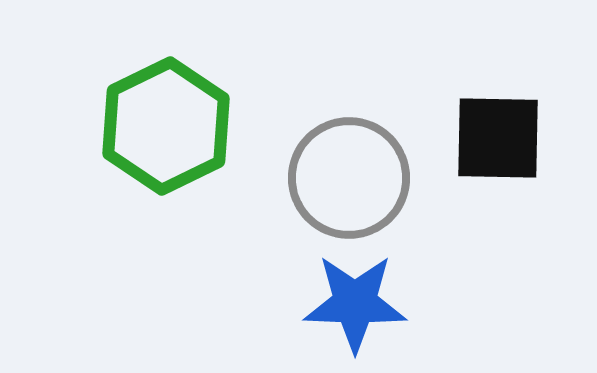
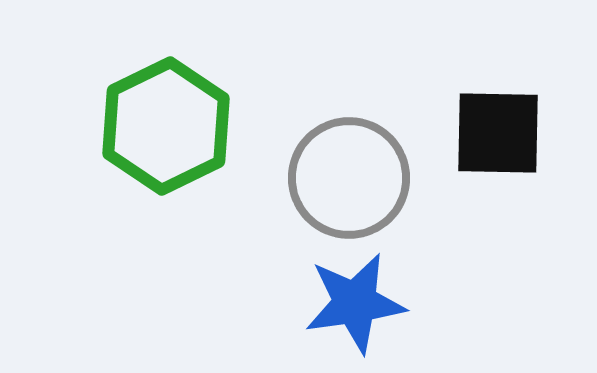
black square: moved 5 px up
blue star: rotated 10 degrees counterclockwise
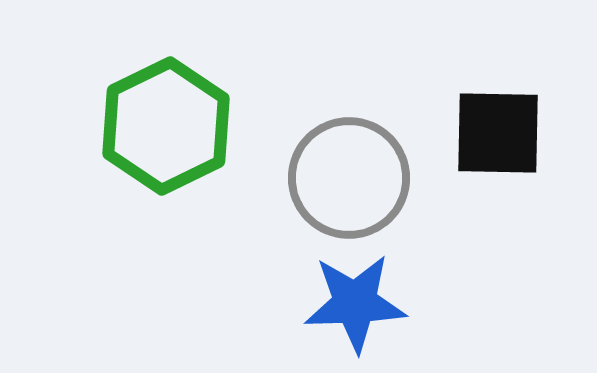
blue star: rotated 6 degrees clockwise
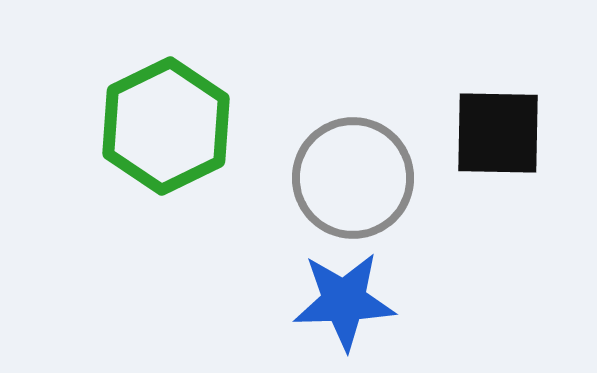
gray circle: moved 4 px right
blue star: moved 11 px left, 2 px up
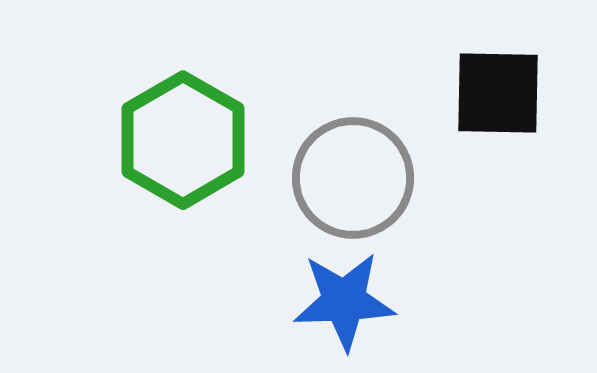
green hexagon: moved 17 px right, 14 px down; rotated 4 degrees counterclockwise
black square: moved 40 px up
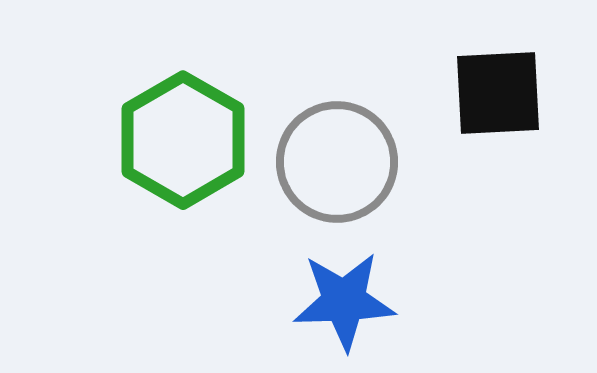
black square: rotated 4 degrees counterclockwise
gray circle: moved 16 px left, 16 px up
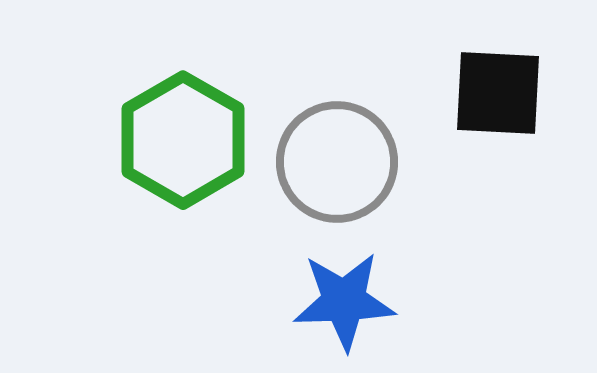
black square: rotated 6 degrees clockwise
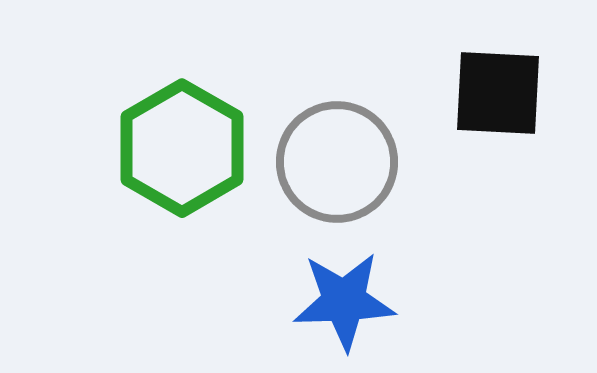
green hexagon: moved 1 px left, 8 px down
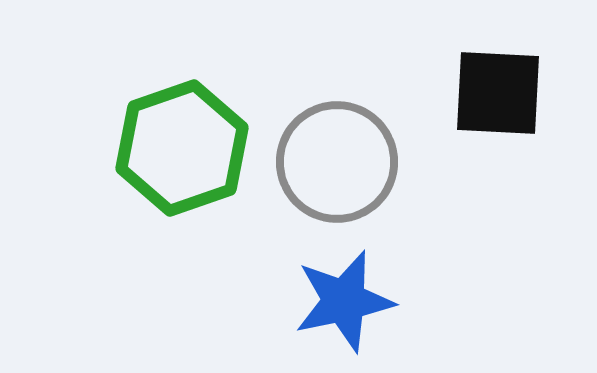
green hexagon: rotated 11 degrees clockwise
blue star: rotated 10 degrees counterclockwise
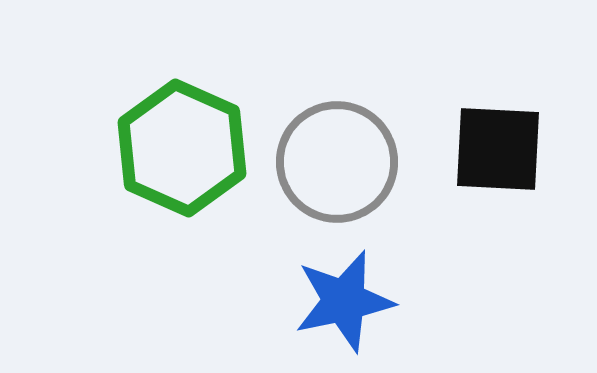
black square: moved 56 px down
green hexagon: rotated 17 degrees counterclockwise
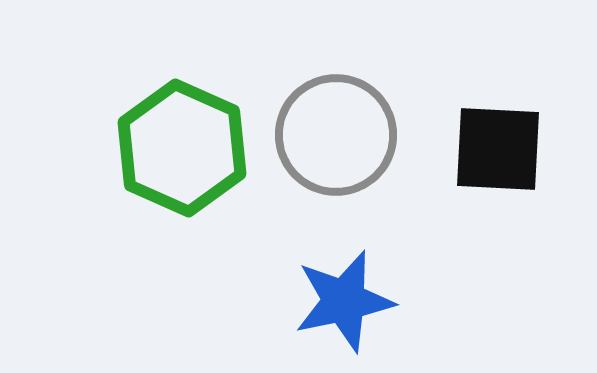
gray circle: moved 1 px left, 27 px up
